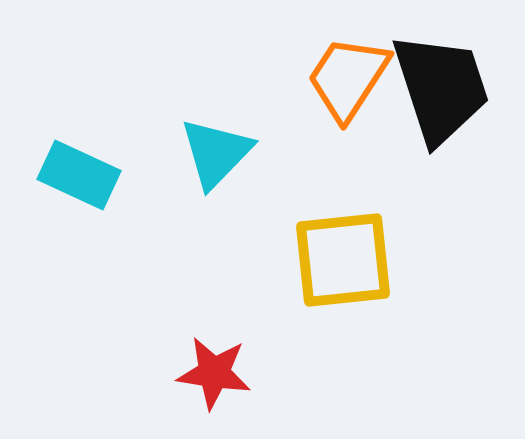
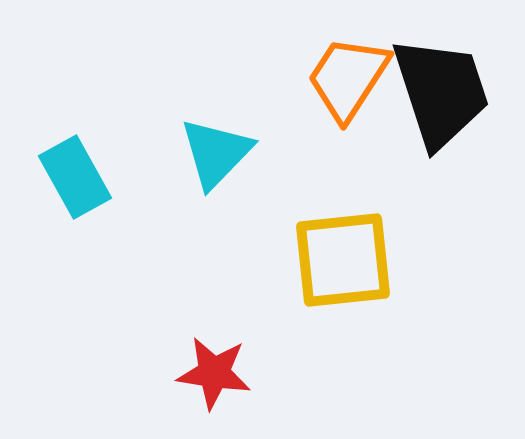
black trapezoid: moved 4 px down
cyan rectangle: moved 4 px left, 2 px down; rotated 36 degrees clockwise
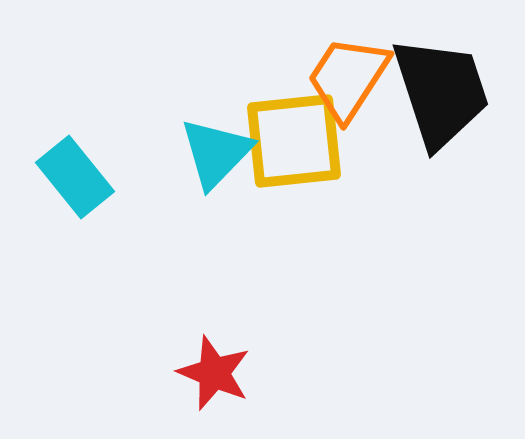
cyan rectangle: rotated 10 degrees counterclockwise
yellow square: moved 49 px left, 119 px up
red star: rotated 14 degrees clockwise
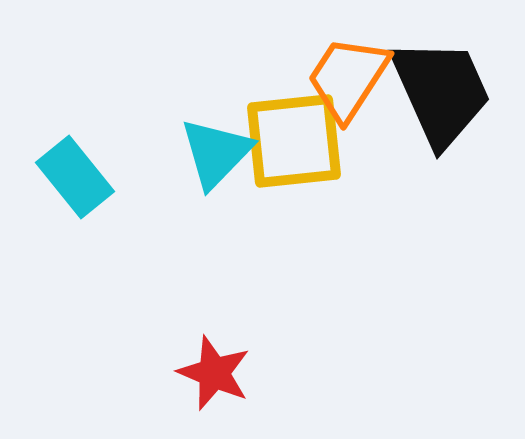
black trapezoid: rotated 6 degrees counterclockwise
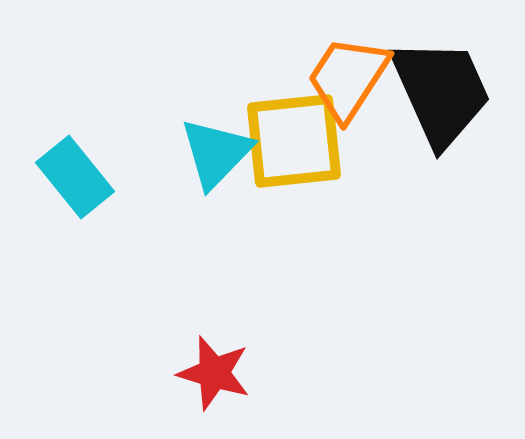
red star: rotated 6 degrees counterclockwise
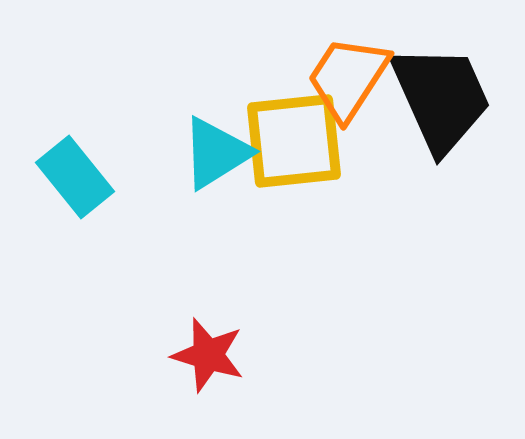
black trapezoid: moved 6 px down
cyan triangle: rotated 14 degrees clockwise
red star: moved 6 px left, 18 px up
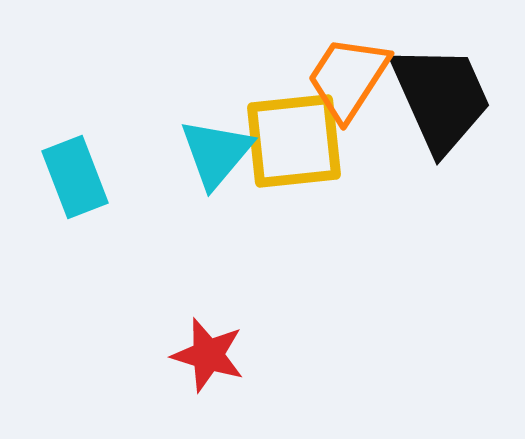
cyan triangle: rotated 18 degrees counterclockwise
cyan rectangle: rotated 18 degrees clockwise
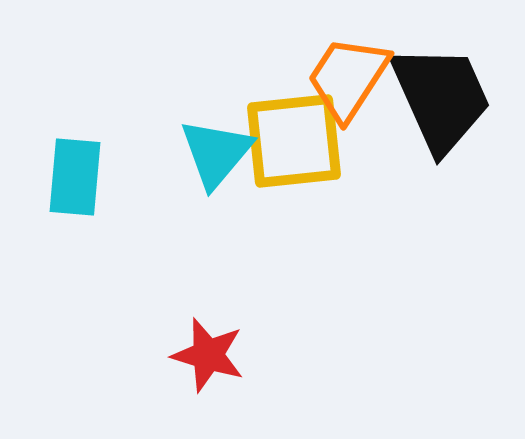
cyan rectangle: rotated 26 degrees clockwise
